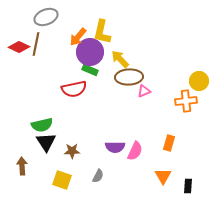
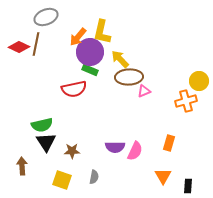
orange cross: rotated 10 degrees counterclockwise
gray semicircle: moved 4 px left, 1 px down; rotated 16 degrees counterclockwise
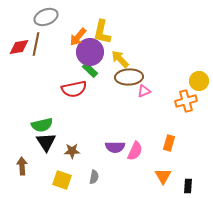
red diamond: rotated 35 degrees counterclockwise
green rectangle: rotated 21 degrees clockwise
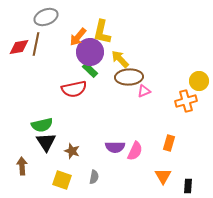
brown star: rotated 21 degrees clockwise
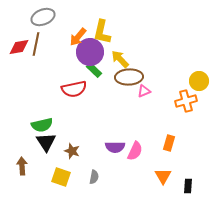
gray ellipse: moved 3 px left
green rectangle: moved 4 px right
yellow square: moved 1 px left, 3 px up
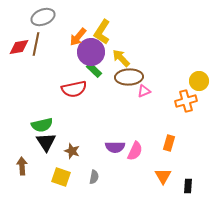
yellow L-shape: rotated 20 degrees clockwise
purple circle: moved 1 px right
yellow arrow: moved 1 px right, 1 px up
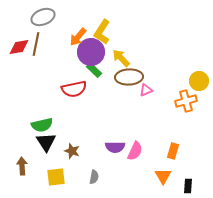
pink triangle: moved 2 px right, 1 px up
orange rectangle: moved 4 px right, 8 px down
yellow square: moved 5 px left; rotated 24 degrees counterclockwise
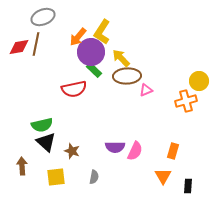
brown ellipse: moved 2 px left, 1 px up
black triangle: rotated 15 degrees counterclockwise
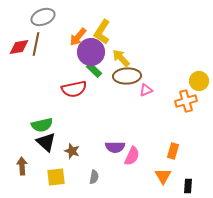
pink semicircle: moved 3 px left, 5 px down
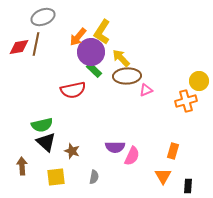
red semicircle: moved 1 px left, 1 px down
